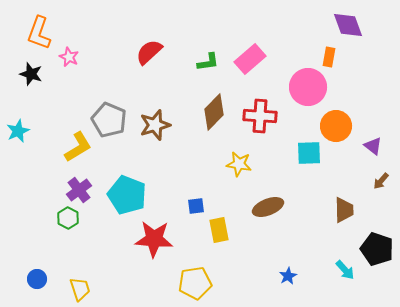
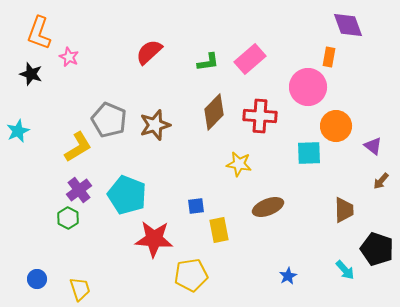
yellow pentagon: moved 4 px left, 8 px up
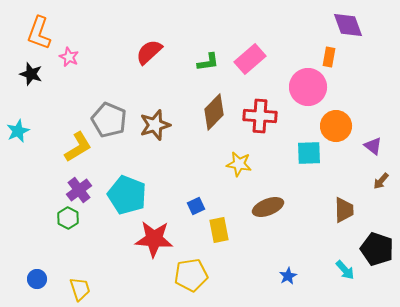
blue square: rotated 18 degrees counterclockwise
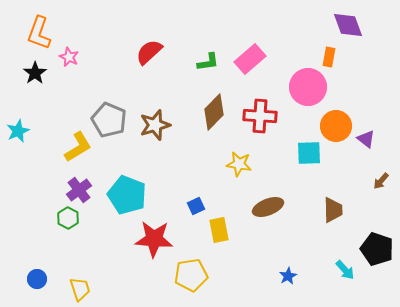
black star: moved 4 px right, 1 px up; rotated 20 degrees clockwise
purple triangle: moved 7 px left, 7 px up
brown trapezoid: moved 11 px left
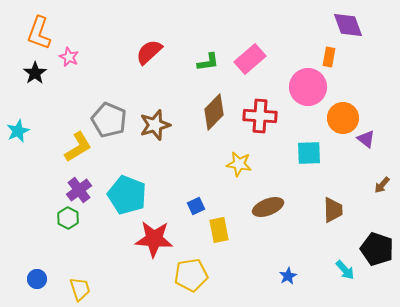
orange circle: moved 7 px right, 8 px up
brown arrow: moved 1 px right, 4 px down
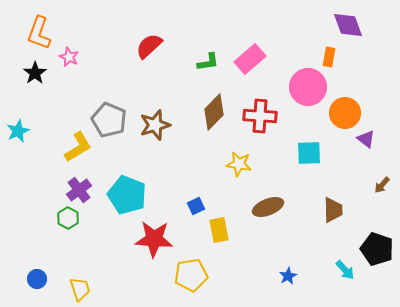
red semicircle: moved 6 px up
orange circle: moved 2 px right, 5 px up
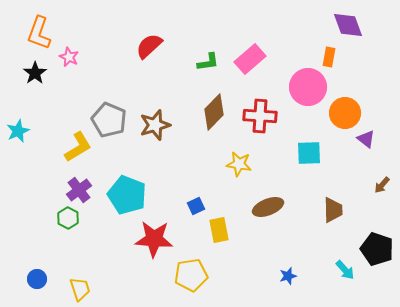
blue star: rotated 12 degrees clockwise
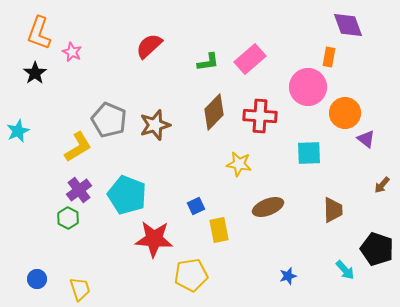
pink star: moved 3 px right, 5 px up
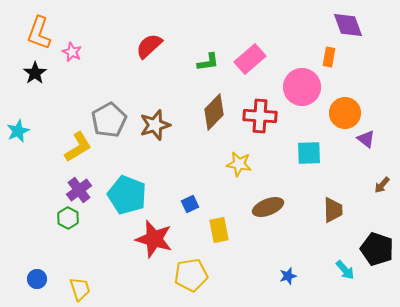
pink circle: moved 6 px left
gray pentagon: rotated 20 degrees clockwise
blue square: moved 6 px left, 2 px up
red star: rotated 12 degrees clockwise
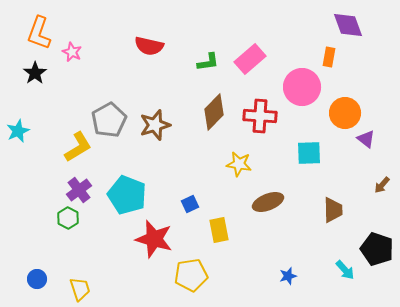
red semicircle: rotated 124 degrees counterclockwise
brown ellipse: moved 5 px up
